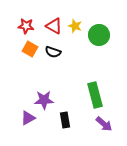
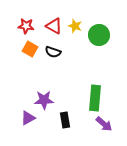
green rectangle: moved 3 px down; rotated 20 degrees clockwise
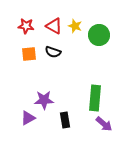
orange square: moved 1 px left, 5 px down; rotated 35 degrees counterclockwise
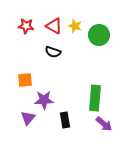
orange square: moved 4 px left, 26 px down
purple triangle: rotated 21 degrees counterclockwise
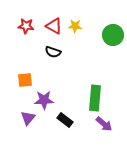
yellow star: rotated 16 degrees counterclockwise
green circle: moved 14 px right
black rectangle: rotated 42 degrees counterclockwise
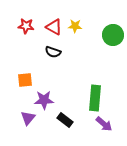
red triangle: moved 1 px down
